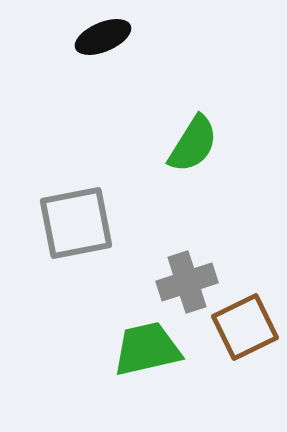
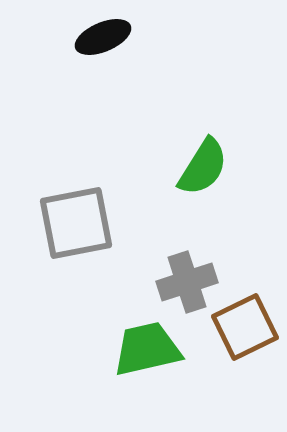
green semicircle: moved 10 px right, 23 px down
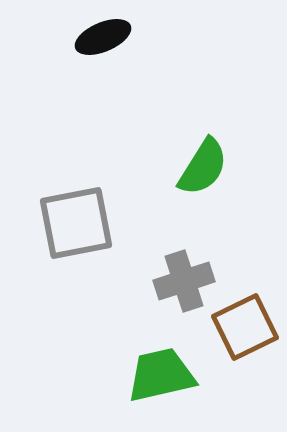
gray cross: moved 3 px left, 1 px up
green trapezoid: moved 14 px right, 26 px down
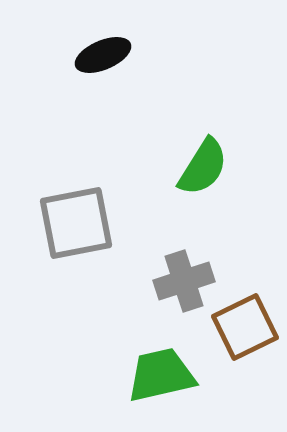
black ellipse: moved 18 px down
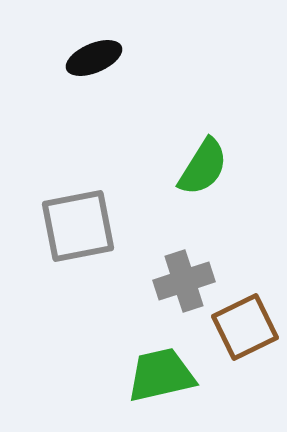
black ellipse: moved 9 px left, 3 px down
gray square: moved 2 px right, 3 px down
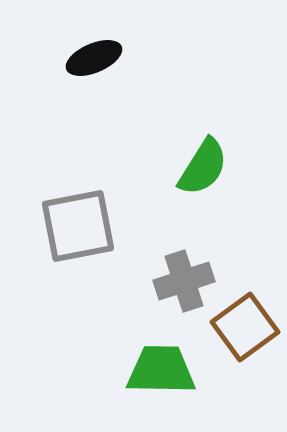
brown square: rotated 10 degrees counterclockwise
green trapezoid: moved 5 px up; rotated 14 degrees clockwise
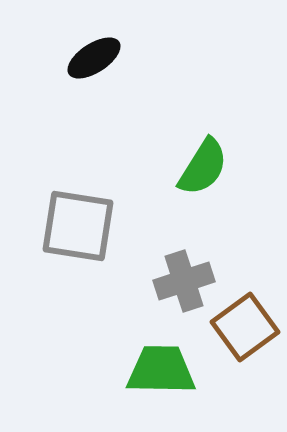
black ellipse: rotated 10 degrees counterclockwise
gray square: rotated 20 degrees clockwise
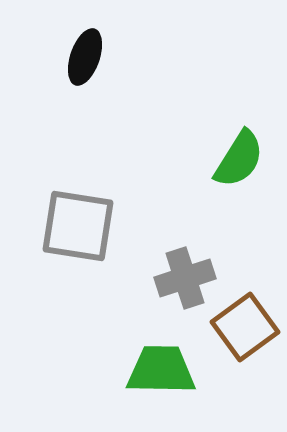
black ellipse: moved 9 px left, 1 px up; rotated 38 degrees counterclockwise
green semicircle: moved 36 px right, 8 px up
gray cross: moved 1 px right, 3 px up
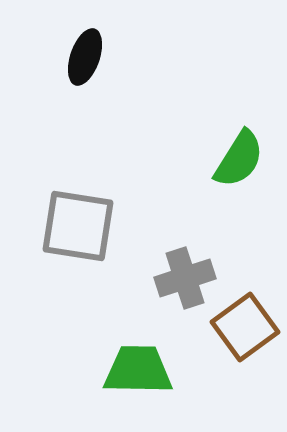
green trapezoid: moved 23 px left
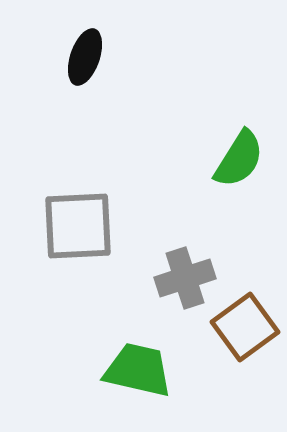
gray square: rotated 12 degrees counterclockwise
green trapezoid: rotated 12 degrees clockwise
